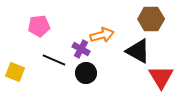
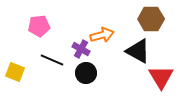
black line: moved 2 px left
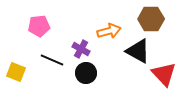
orange arrow: moved 7 px right, 4 px up
yellow square: moved 1 px right
red triangle: moved 3 px right, 3 px up; rotated 12 degrees counterclockwise
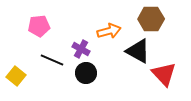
yellow square: moved 4 px down; rotated 18 degrees clockwise
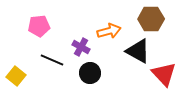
purple cross: moved 2 px up
black circle: moved 4 px right
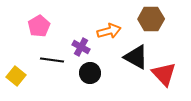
pink pentagon: rotated 25 degrees counterclockwise
black triangle: moved 2 px left, 6 px down
black line: rotated 15 degrees counterclockwise
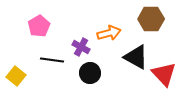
orange arrow: moved 2 px down
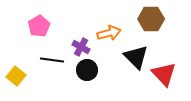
black triangle: rotated 16 degrees clockwise
black circle: moved 3 px left, 3 px up
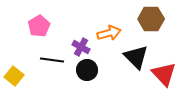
yellow square: moved 2 px left
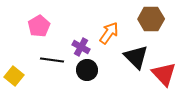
orange arrow: rotated 40 degrees counterclockwise
